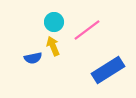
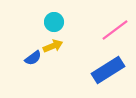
pink line: moved 28 px right
yellow arrow: rotated 90 degrees clockwise
blue semicircle: rotated 24 degrees counterclockwise
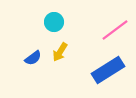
yellow arrow: moved 7 px right, 6 px down; rotated 144 degrees clockwise
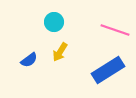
pink line: rotated 56 degrees clockwise
blue semicircle: moved 4 px left, 2 px down
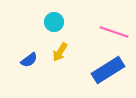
pink line: moved 1 px left, 2 px down
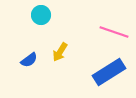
cyan circle: moved 13 px left, 7 px up
blue rectangle: moved 1 px right, 2 px down
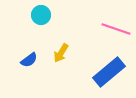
pink line: moved 2 px right, 3 px up
yellow arrow: moved 1 px right, 1 px down
blue rectangle: rotated 8 degrees counterclockwise
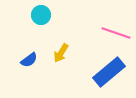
pink line: moved 4 px down
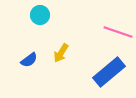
cyan circle: moved 1 px left
pink line: moved 2 px right, 1 px up
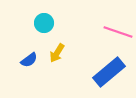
cyan circle: moved 4 px right, 8 px down
yellow arrow: moved 4 px left
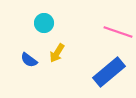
blue semicircle: rotated 72 degrees clockwise
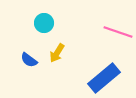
blue rectangle: moved 5 px left, 6 px down
